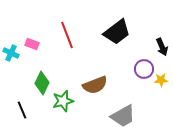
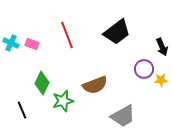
cyan cross: moved 10 px up
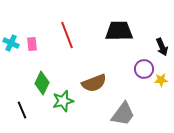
black trapezoid: moved 2 px right, 1 px up; rotated 144 degrees counterclockwise
pink rectangle: rotated 64 degrees clockwise
brown semicircle: moved 1 px left, 2 px up
gray trapezoid: moved 2 px up; rotated 24 degrees counterclockwise
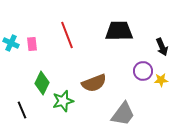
purple circle: moved 1 px left, 2 px down
